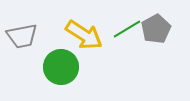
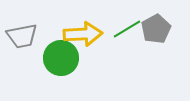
yellow arrow: moved 1 px left, 1 px up; rotated 36 degrees counterclockwise
green circle: moved 9 px up
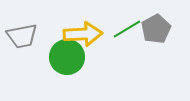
green circle: moved 6 px right, 1 px up
